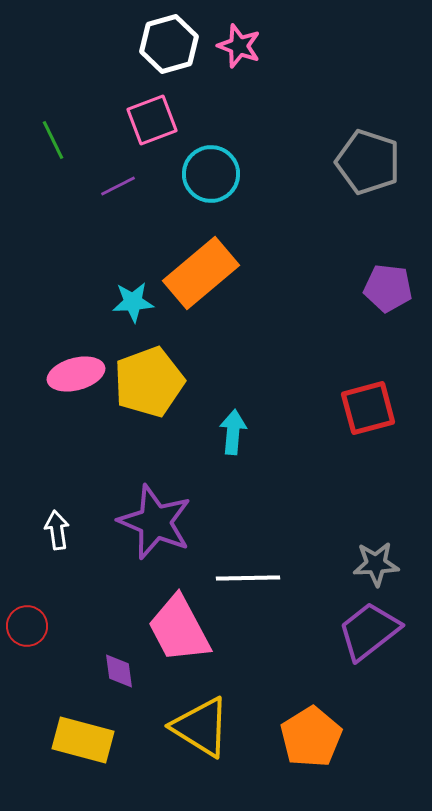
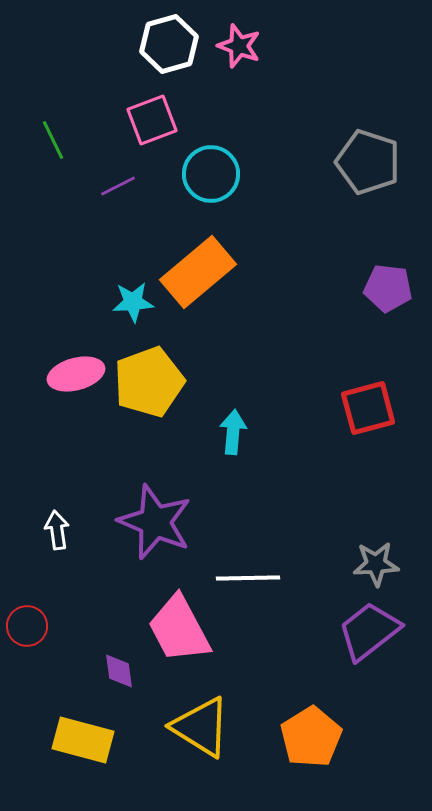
orange rectangle: moved 3 px left, 1 px up
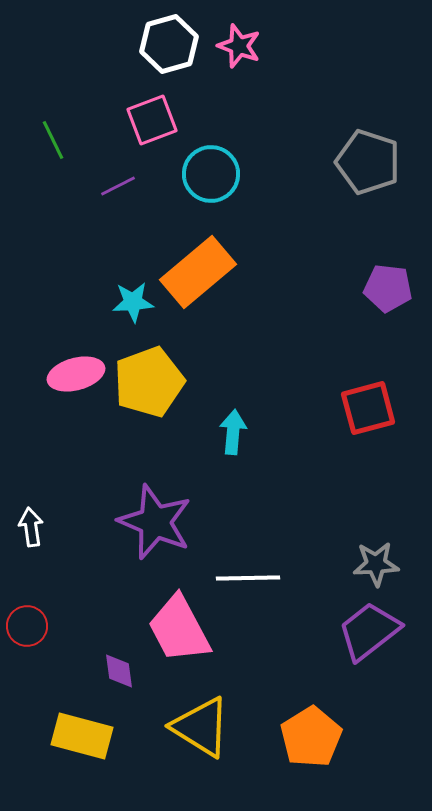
white arrow: moved 26 px left, 3 px up
yellow rectangle: moved 1 px left, 4 px up
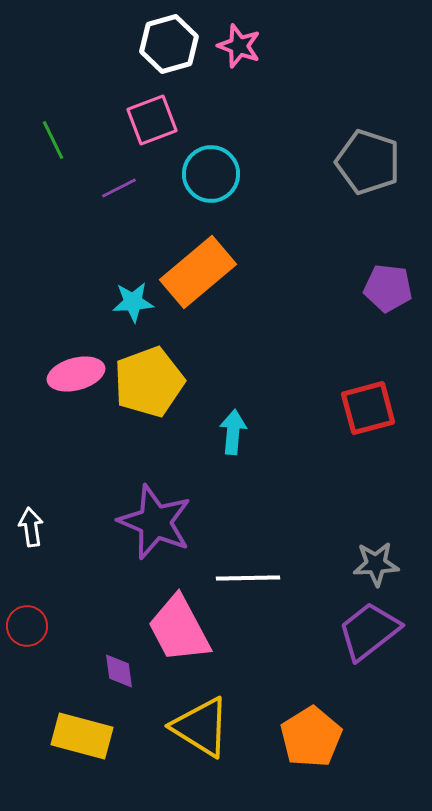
purple line: moved 1 px right, 2 px down
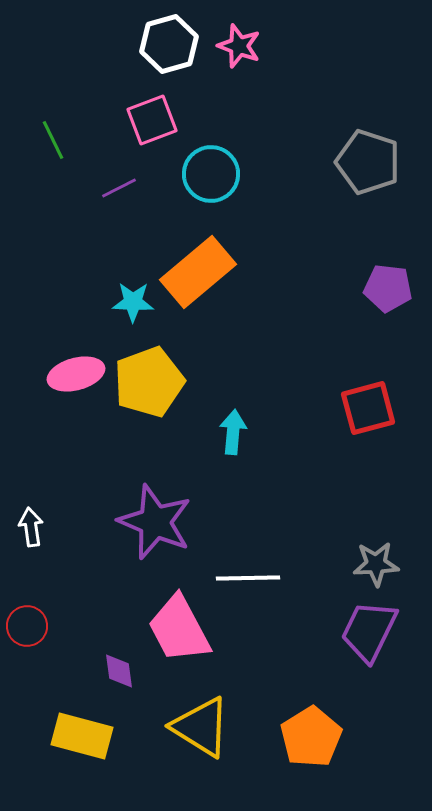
cyan star: rotated 6 degrees clockwise
purple trapezoid: rotated 26 degrees counterclockwise
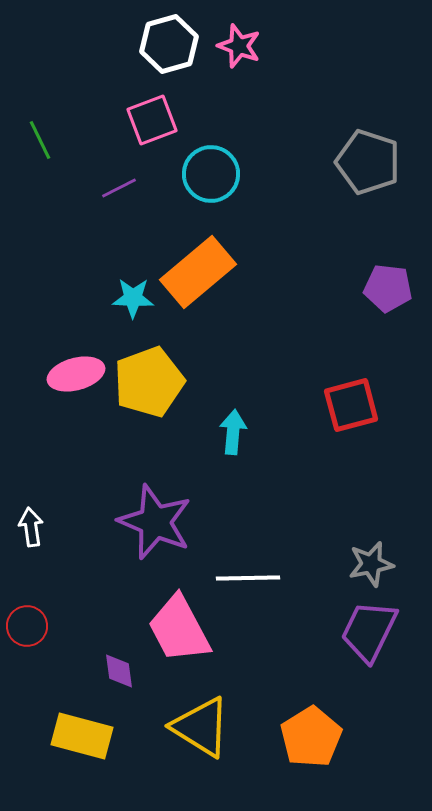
green line: moved 13 px left
cyan star: moved 4 px up
red square: moved 17 px left, 3 px up
gray star: moved 5 px left; rotated 9 degrees counterclockwise
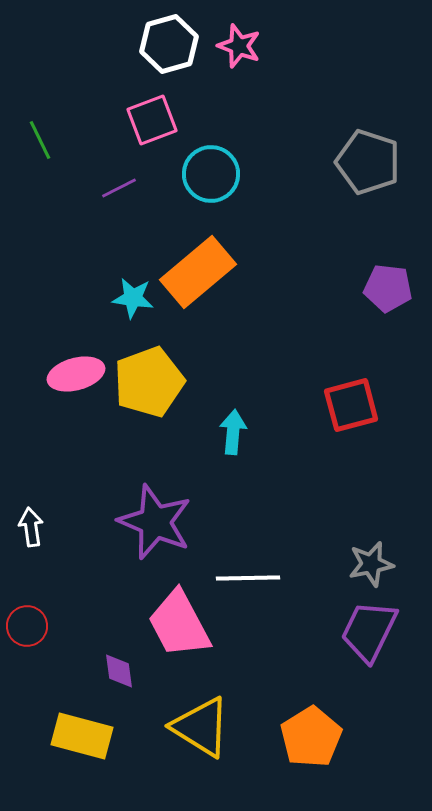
cyan star: rotated 6 degrees clockwise
pink trapezoid: moved 5 px up
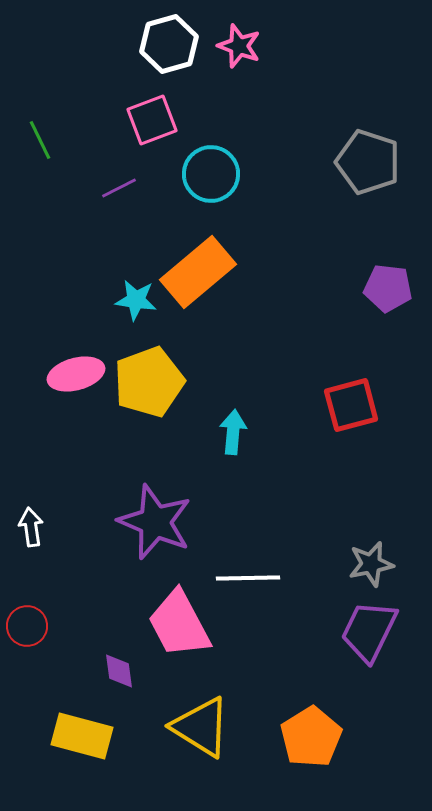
cyan star: moved 3 px right, 2 px down
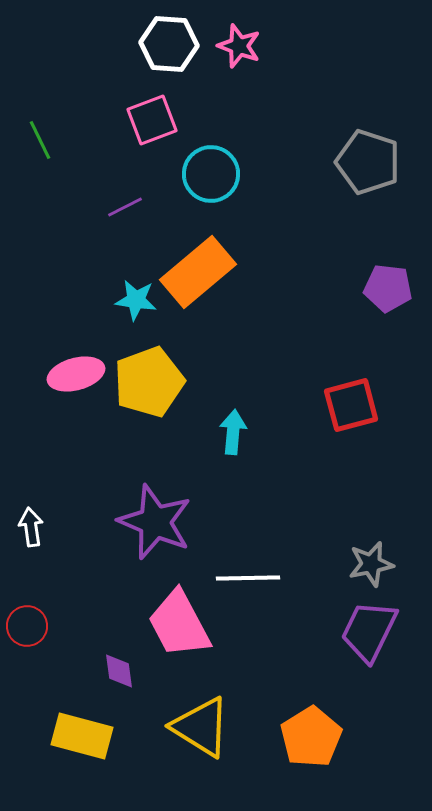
white hexagon: rotated 20 degrees clockwise
purple line: moved 6 px right, 19 px down
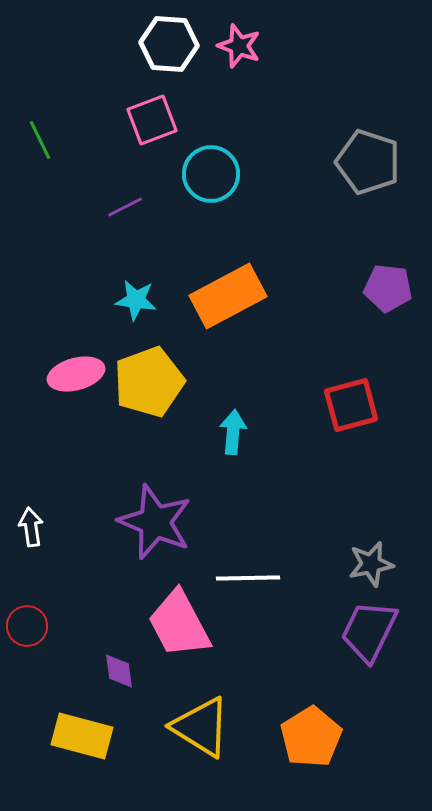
orange rectangle: moved 30 px right, 24 px down; rotated 12 degrees clockwise
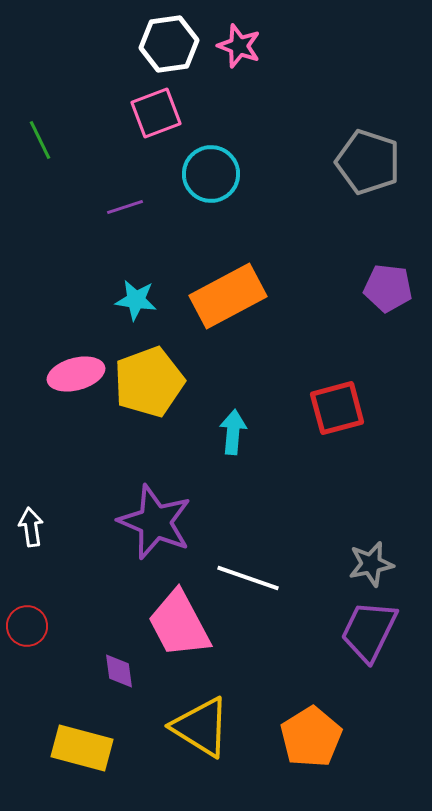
white hexagon: rotated 12 degrees counterclockwise
pink square: moved 4 px right, 7 px up
purple line: rotated 9 degrees clockwise
red square: moved 14 px left, 3 px down
white line: rotated 20 degrees clockwise
yellow rectangle: moved 12 px down
